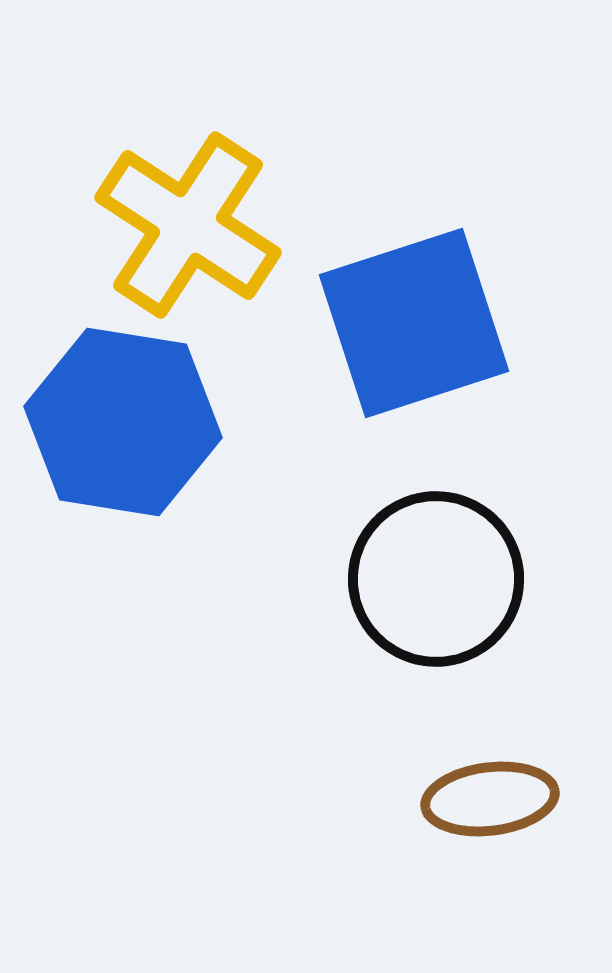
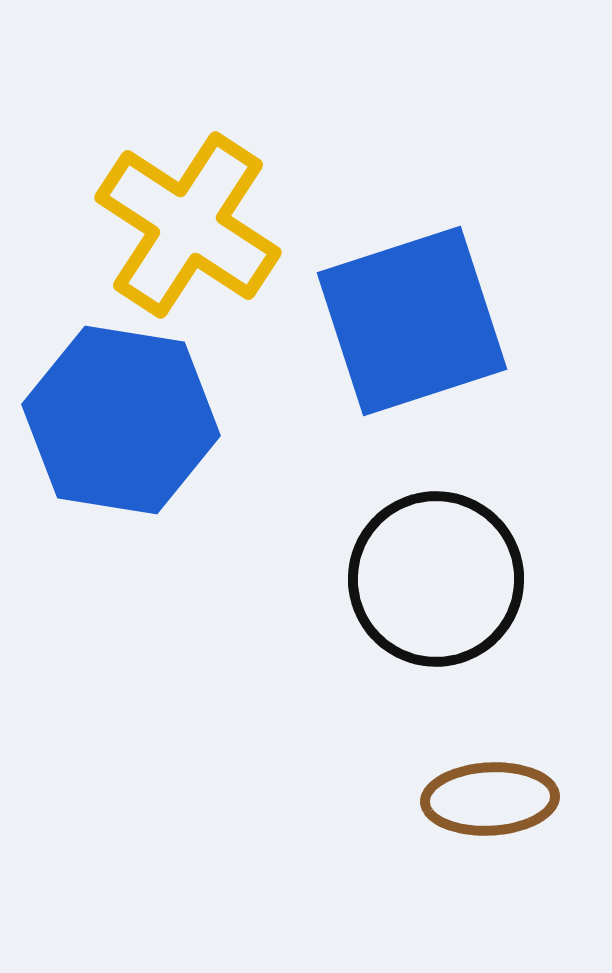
blue square: moved 2 px left, 2 px up
blue hexagon: moved 2 px left, 2 px up
brown ellipse: rotated 4 degrees clockwise
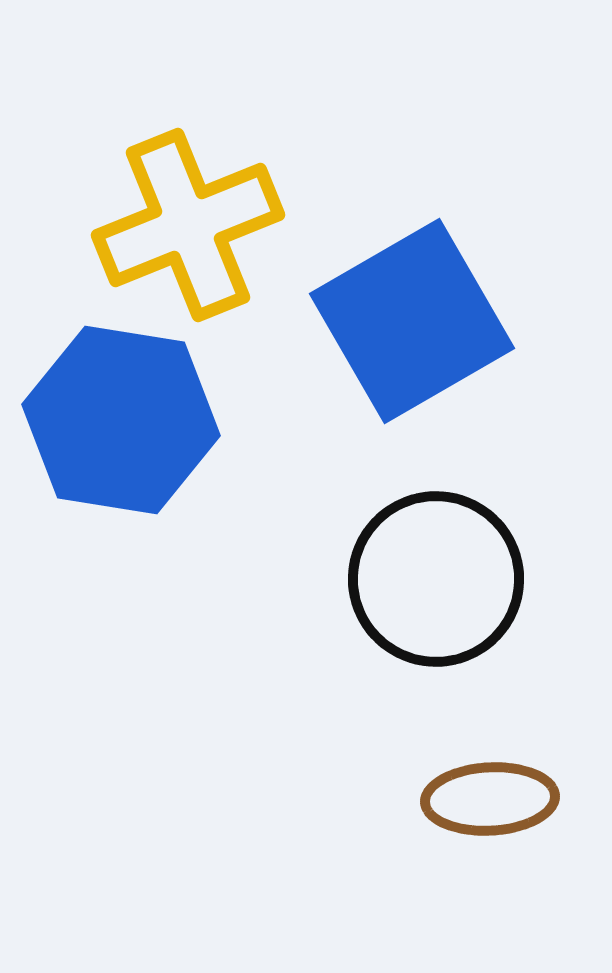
yellow cross: rotated 35 degrees clockwise
blue square: rotated 12 degrees counterclockwise
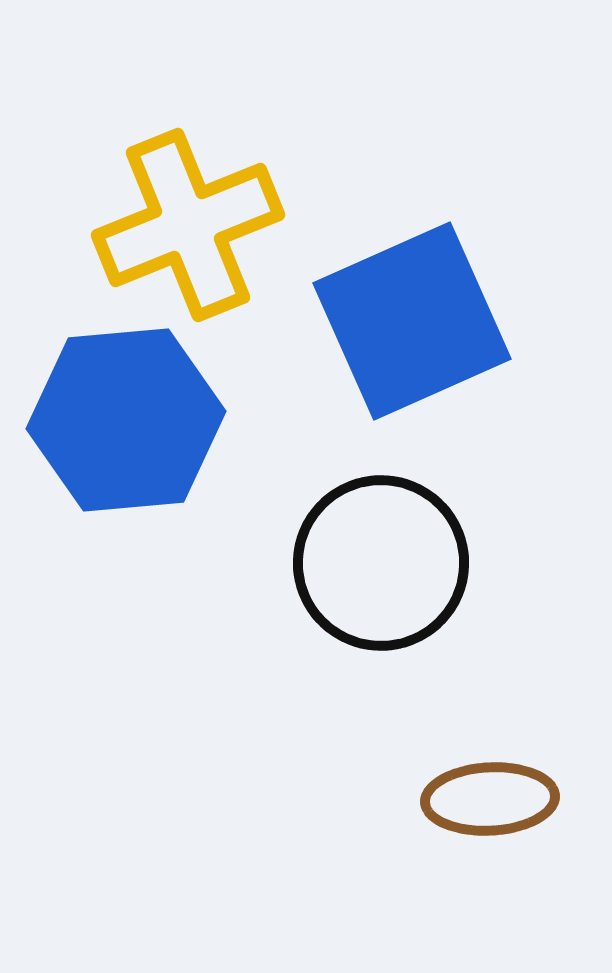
blue square: rotated 6 degrees clockwise
blue hexagon: moved 5 px right; rotated 14 degrees counterclockwise
black circle: moved 55 px left, 16 px up
